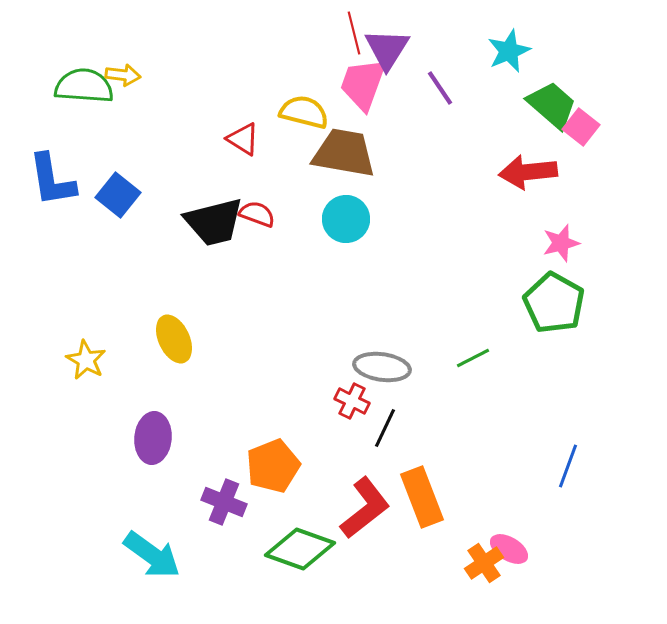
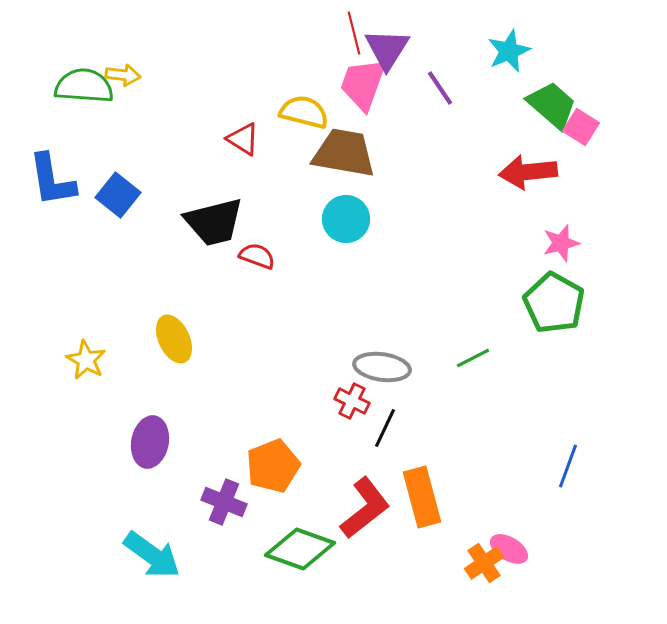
pink square: rotated 6 degrees counterclockwise
red semicircle: moved 42 px down
purple ellipse: moved 3 px left, 4 px down; rotated 6 degrees clockwise
orange rectangle: rotated 6 degrees clockwise
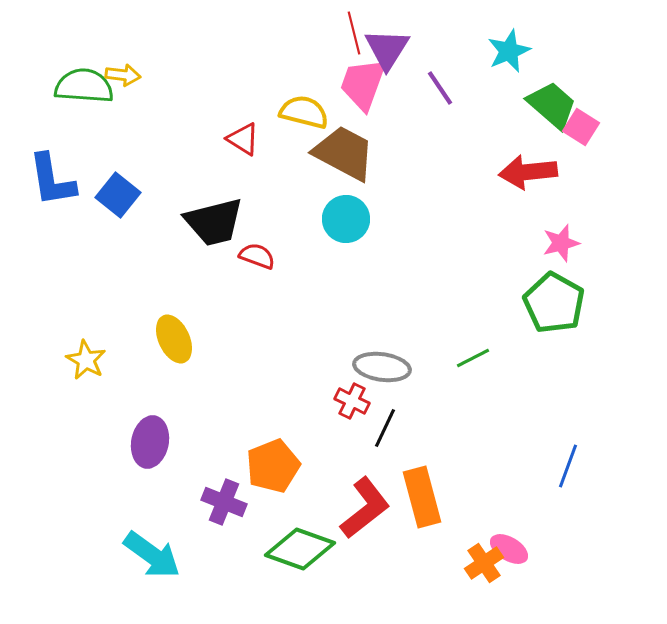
brown trapezoid: rotated 18 degrees clockwise
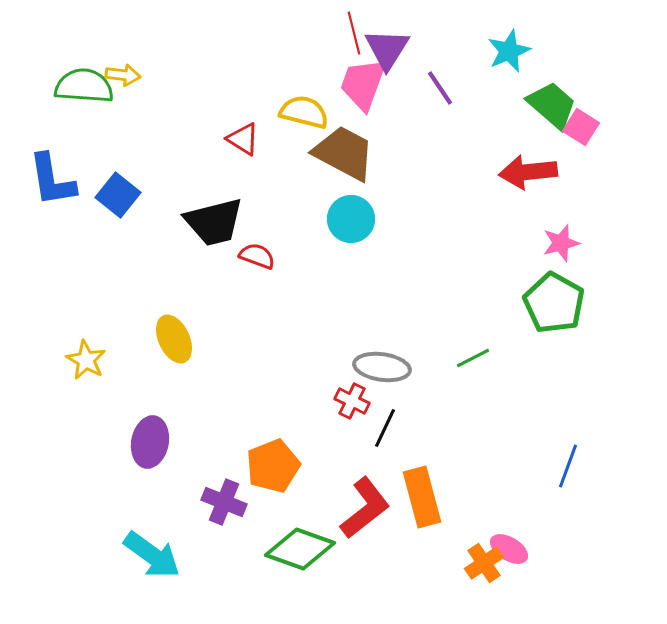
cyan circle: moved 5 px right
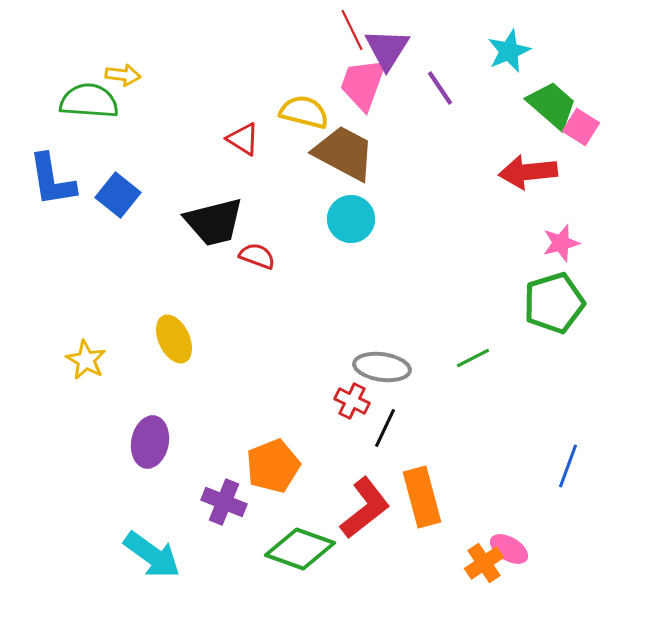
red line: moved 2 px left, 3 px up; rotated 12 degrees counterclockwise
green semicircle: moved 5 px right, 15 px down
green pentagon: rotated 26 degrees clockwise
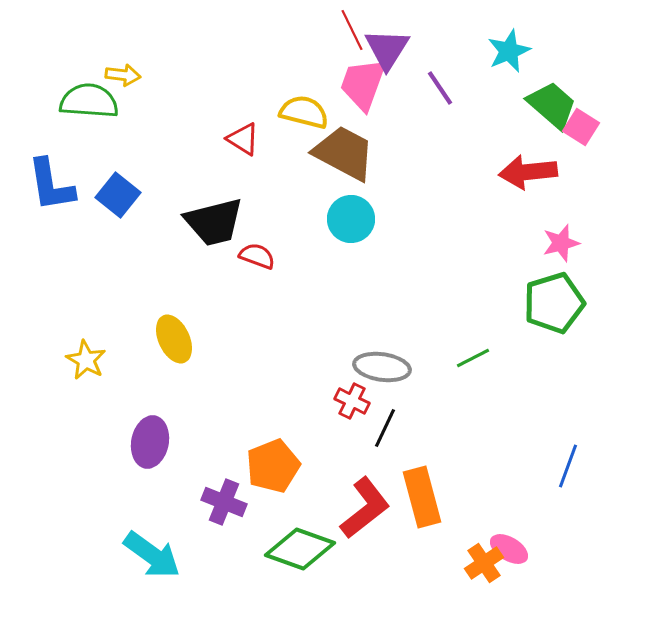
blue L-shape: moved 1 px left, 5 px down
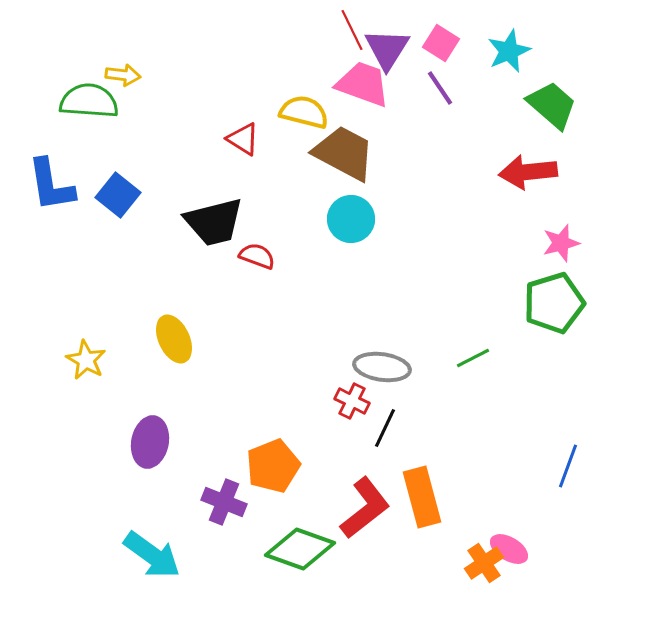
pink trapezoid: rotated 90 degrees clockwise
pink square: moved 140 px left, 84 px up
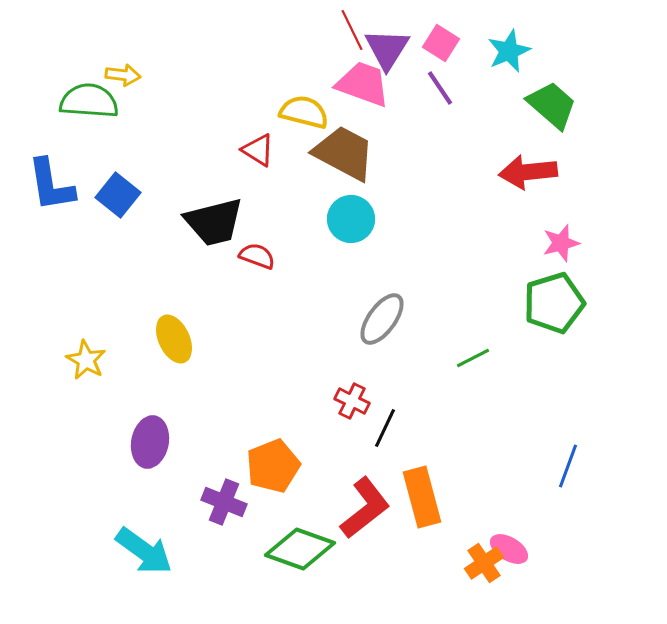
red triangle: moved 15 px right, 11 px down
gray ellipse: moved 48 px up; rotated 62 degrees counterclockwise
cyan arrow: moved 8 px left, 4 px up
